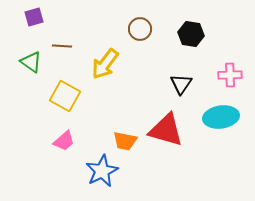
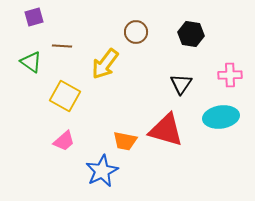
brown circle: moved 4 px left, 3 px down
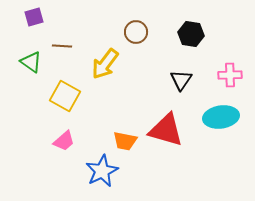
black triangle: moved 4 px up
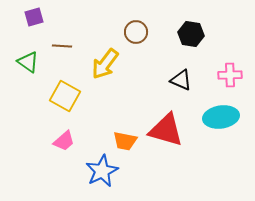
green triangle: moved 3 px left
black triangle: rotated 40 degrees counterclockwise
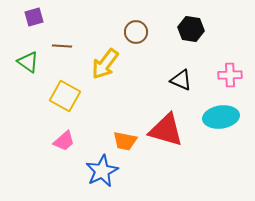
black hexagon: moved 5 px up
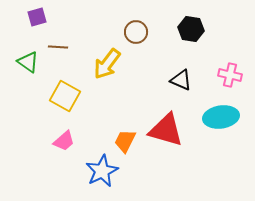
purple square: moved 3 px right
brown line: moved 4 px left, 1 px down
yellow arrow: moved 2 px right
pink cross: rotated 15 degrees clockwise
orange trapezoid: rotated 105 degrees clockwise
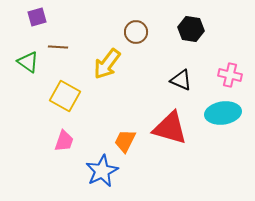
cyan ellipse: moved 2 px right, 4 px up
red triangle: moved 4 px right, 2 px up
pink trapezoid: rotated 30 degrees counterclockwise
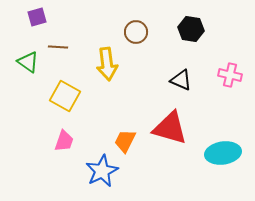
yellow arrow: rotated 44 degrees counterclockwise
cyan ellipse: moved 40 px down
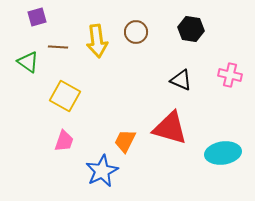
yellow arrow: moved 10 px left, 23 px up
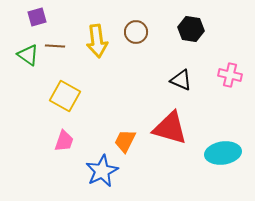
brown line: moved 3 px left, 1 px up
green triangle: moved 7 px up
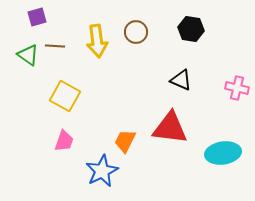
pink cross: moved 7 px right, 13 px down
red triangle: rotated 9 degrees counterclockwise
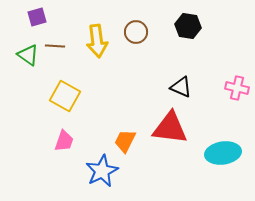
black hexagon: moved 3 px left, 3 px up
black triangle: moved 7 px down
